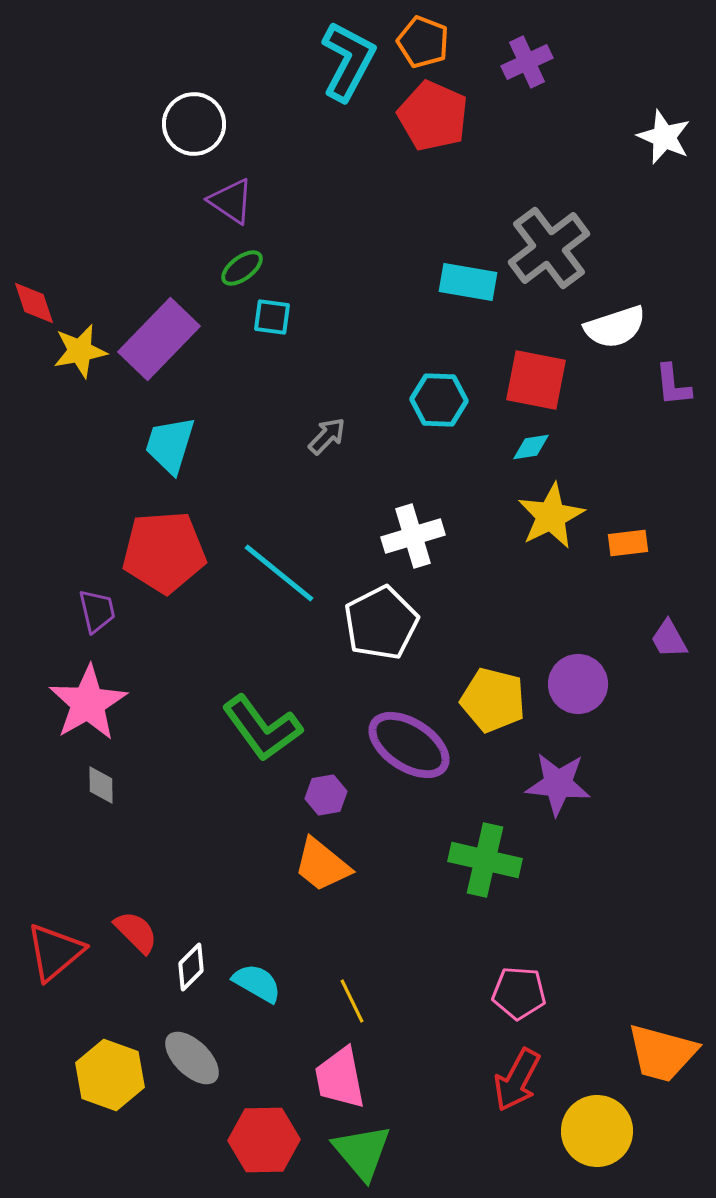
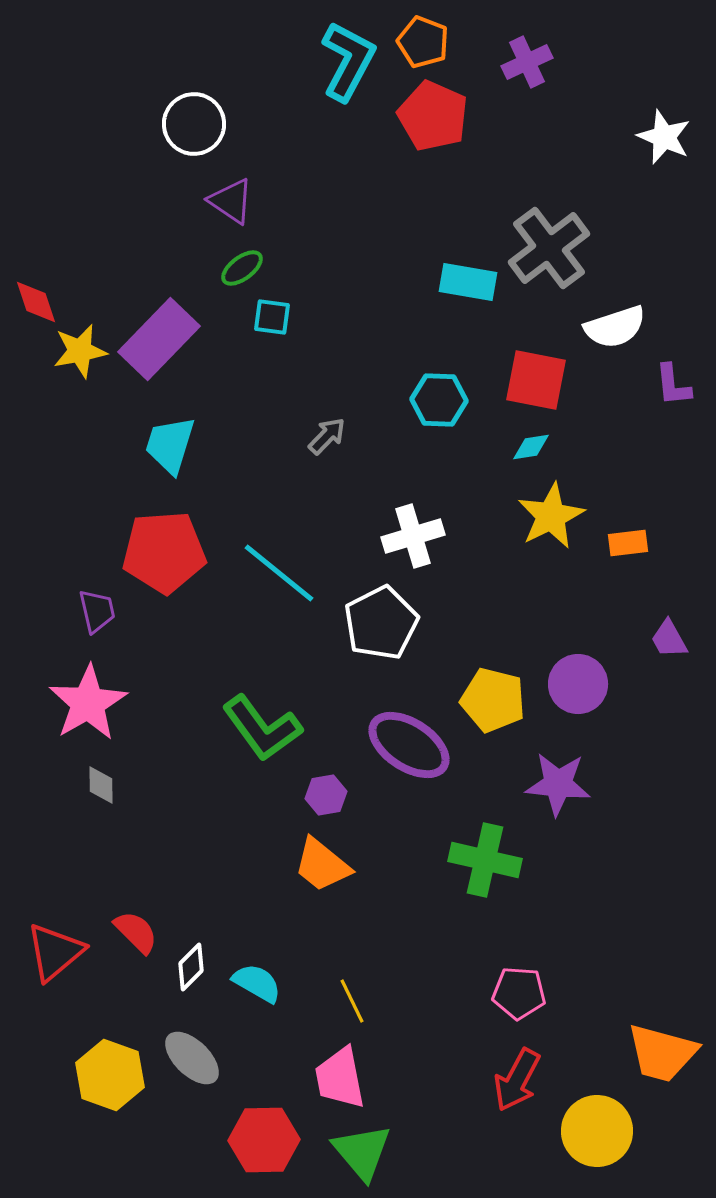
red diamond at (34, 303): moved 2 px right, 1 px up
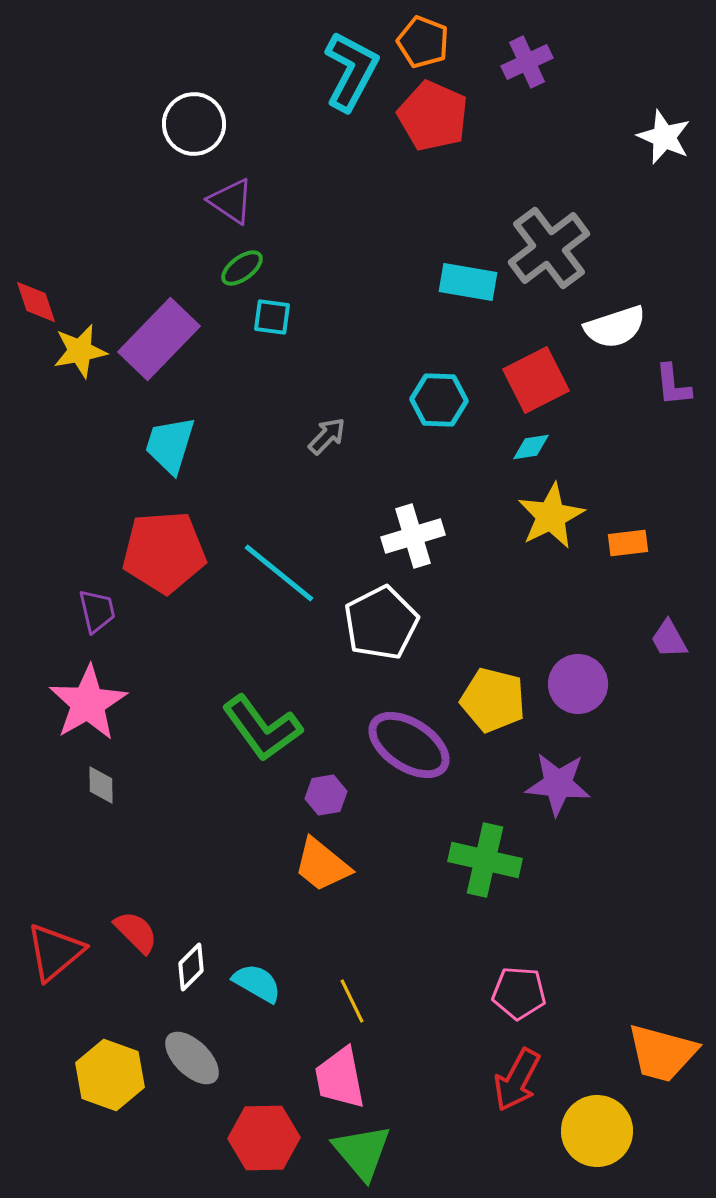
cyan L-shape at (348, 61): moved 3 px right, 10 px down
red square at (536, 380): rotated 38 degrees counterclockwise
red hexagon at (264, 1140): moved 2 px up
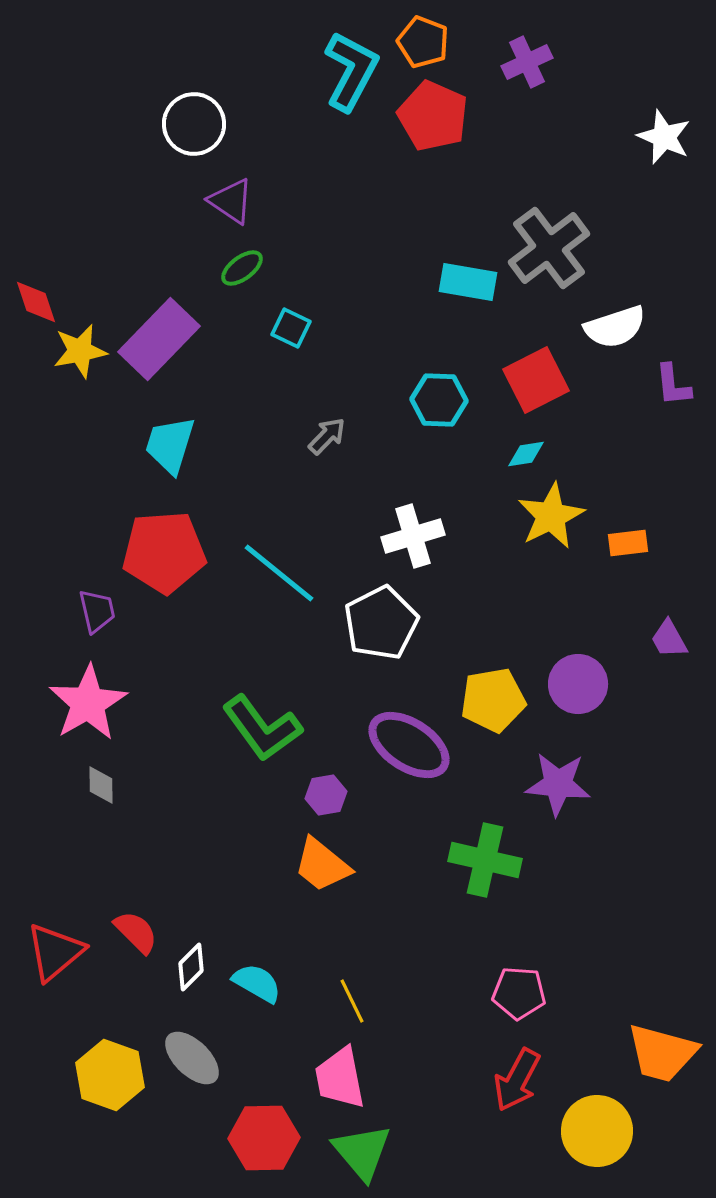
cyan square at (272, 317): moved 19 px right, 11 px down; rotated 18 degrees clockwise
cyan diamond at (531, 447): moved 5 px left, 7 px down
yellow pentagon at (493, 700): rotated 24 degrees counterclockwise
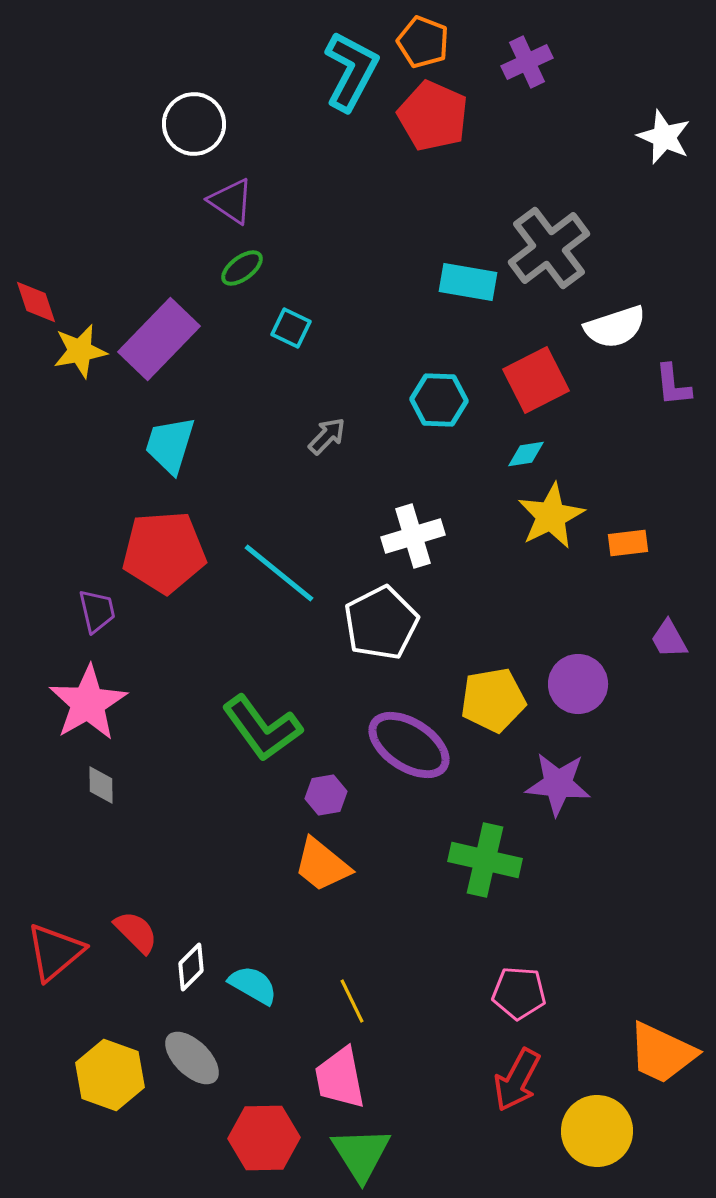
cyan semicircle at (257, 983): moved 4 px left, 2 px down
orange trapezoid at (662, 1053): rotated 10 degrees clockwise
green triangle at (362, 1152): moved 1 px left, 2 px down; rotated 8 degrees clockwise
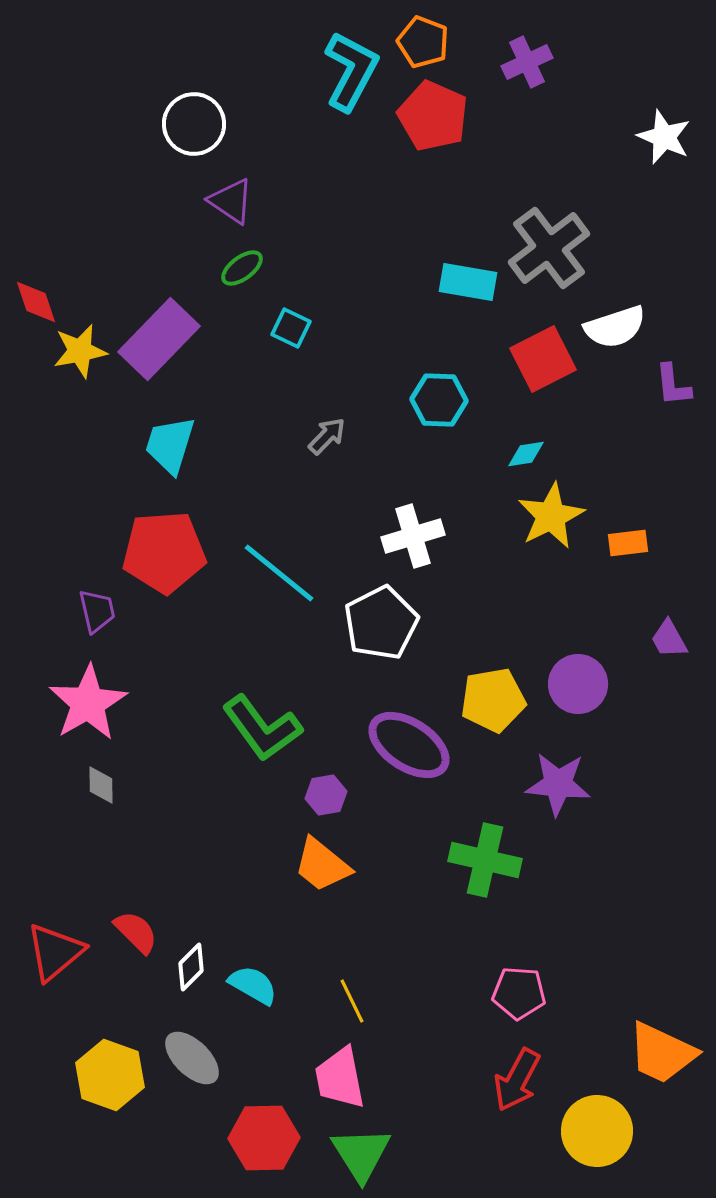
red square at (536, 380): moved 7 px right, 21 px up
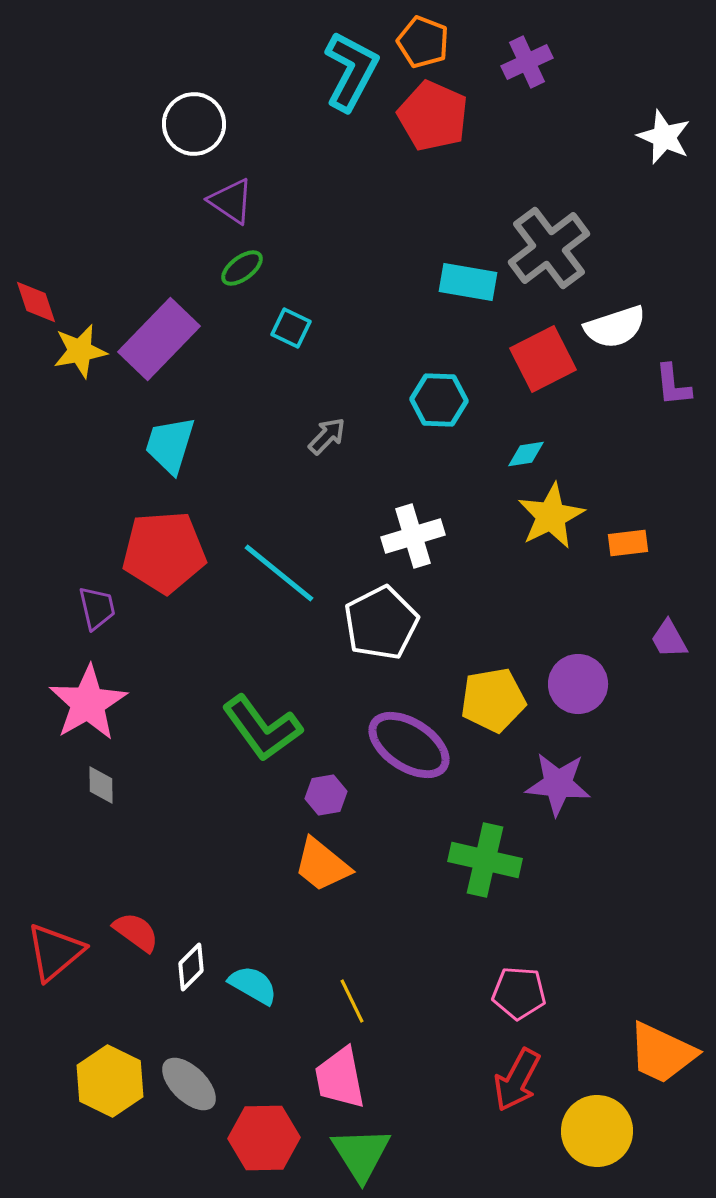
purple trapezoid at (97, 611): moved 3 px up
red semicircle at (136, 932): rotated 9 degrees counterclockwise
gray ellipse at (192, 1058): moved 3 px left, 26 px down
yellow hexagon at (110, 1075): moved 6 px down; rotated 6 degrees clockwise
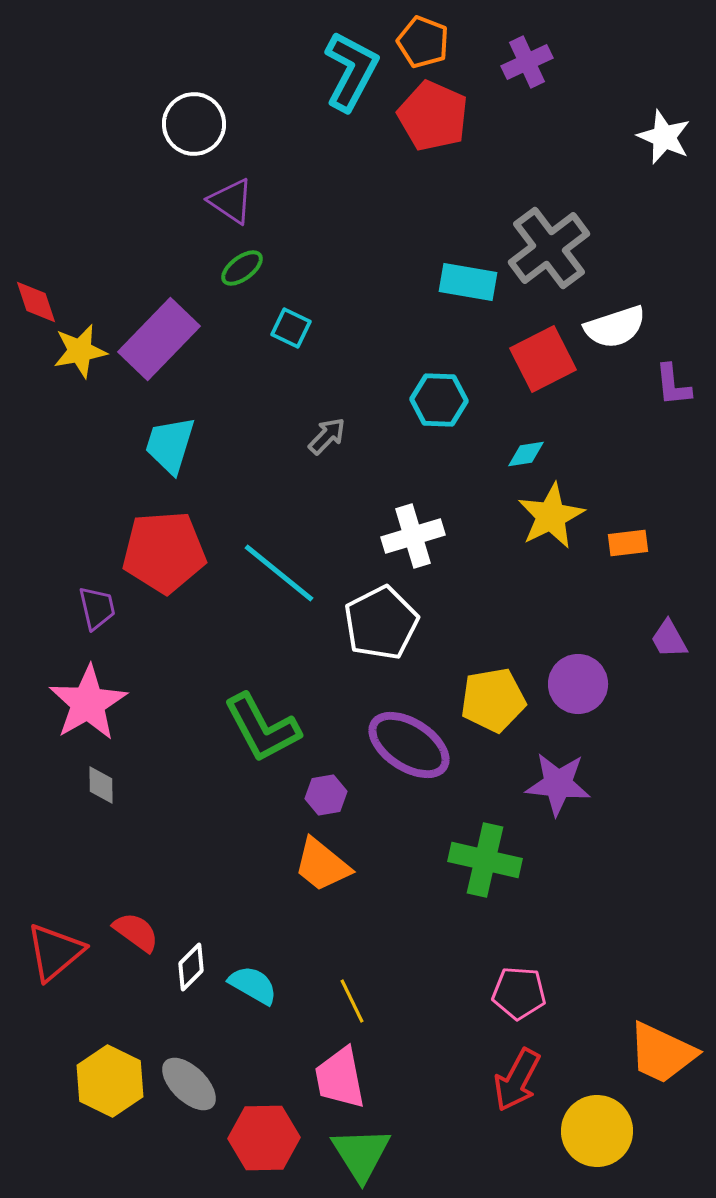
green L-shape at (262, 728): rotated 8 degrees clockwise
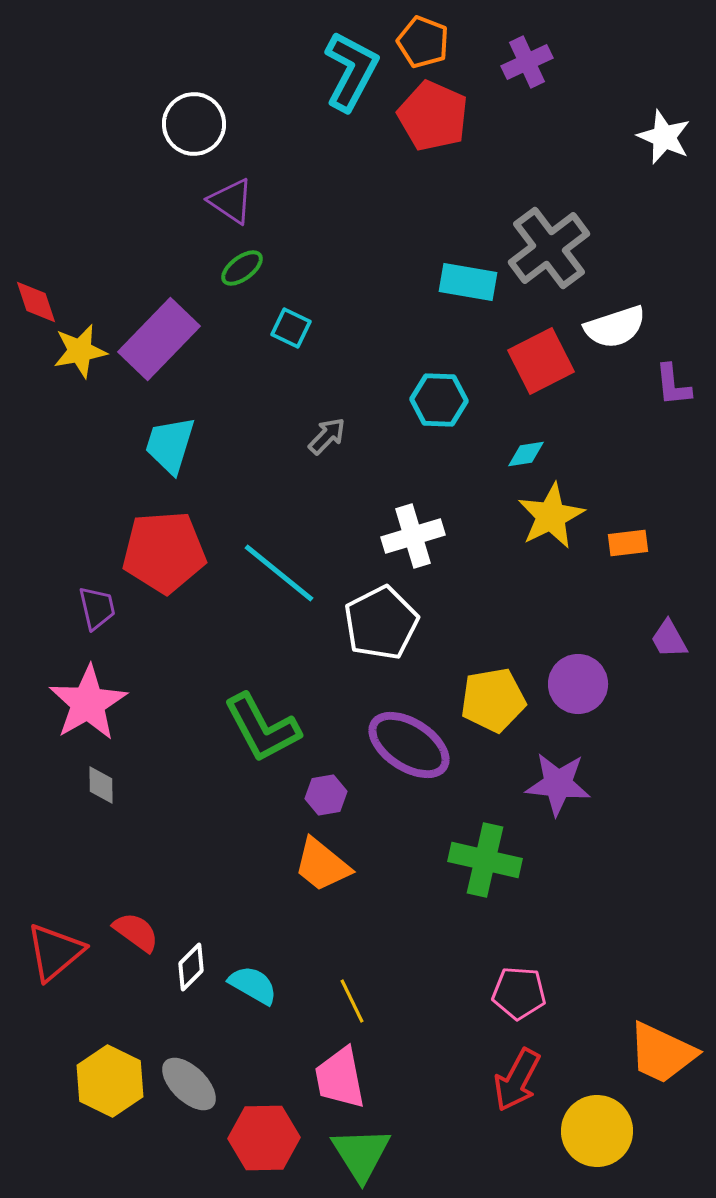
red square at (543, 359): moved 2 px left, 2 px down
